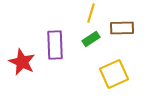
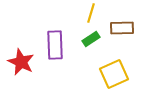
red star: moved 1 px left
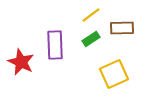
yellow line: moved 2 px down; rotated 36 degrees clockwise
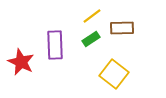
yellow line: moved 1 px right, 1 px down
yellow square: rotated 28 degrees counterclockwise
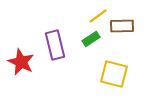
yellow line: moved 6 px right
brown rectangle: moved 2 px up
purple rectangle: rotated 12 degrees counterclockwise
yellow square: rotated 24 degrees counterclockwise
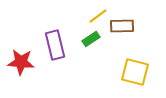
red star: rotated 20 degrees counterclockwise
yellow square: moved 21 px right, 2 px up
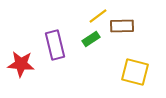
red star: moved 2 px down
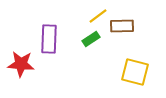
purple rectangle: moved 6 px left, 6 px up; rotated 16 degrees clockwise
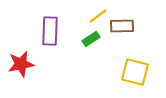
purple rectangle: moved 1 px right, 8 px up
red star: rotated 16 degrees counterclockwise
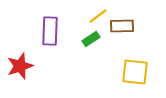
red star: moved 1 px left, 2 px down; rotated 8 degrees counterclockwise
yellow square: rotated 8 degrees counterclockwise
